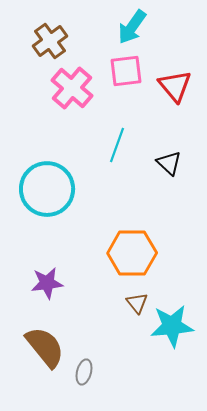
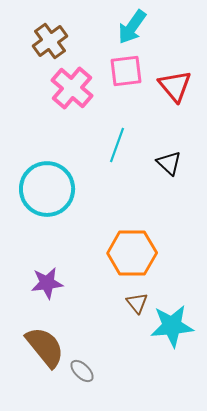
gray ellipse: moved 2 px left, 1 px up; rotated 60 degrees counterclockwise
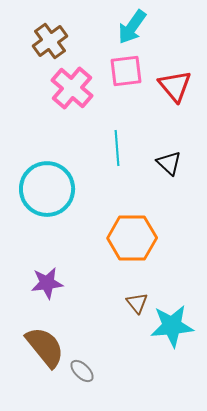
cyan line: moved 3 px down; rotated 24 degrees counterclockwise
orange hexagon: moved 15 px up
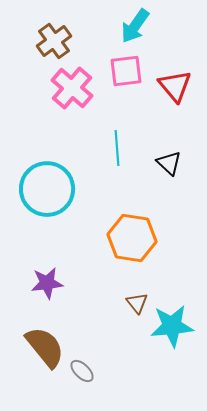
cyan arrow: moved 3 px right, 1 px up
brown cross: moved 4 px right
orange hexagon: rotated 9 degrees clockwise
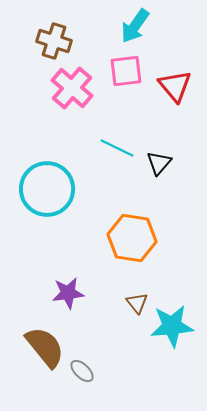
brown cross: rotated 36 degrees counterclockwise
cyan line: rotated 60 degrees counterclockwise
black triangle: moved 10 px left; rotated 28 degrees clockwise
purple star: moved 21 px right, 10 px down
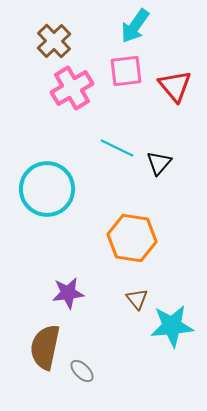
brown cross: rotated 28 degrees clockwise
pink cross: rotated 18 degrees clockwise
brown triangle: moved 4 px up
brown semicircle: rotated 129 degrees counterclockwise
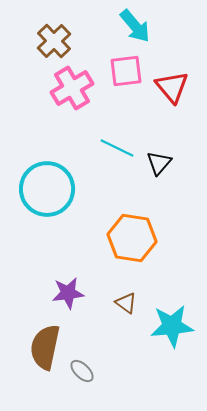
cyan arrow: rotated 75 degrees counterclockwise
red triangle: moved 3 px left, 1 px down
brown triangle: moved 11 px left, 4 px down; rotated 15 degrees counterclockwise
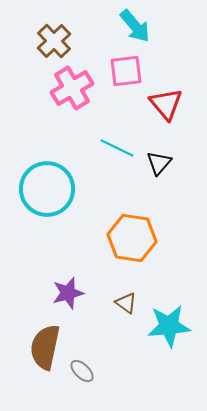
red triangle: moved 6 px left, 17 px down
purple star: rotated 8 degrees counterclockwise
cyan star: moved 3 px left
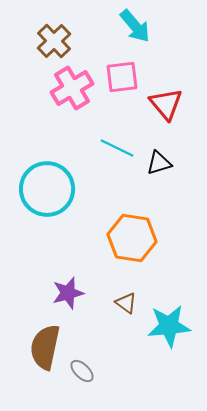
pink square: moved 4 px left, 6 px down
black triangle: rotated 32 degrees clockwise
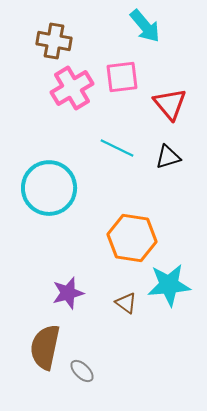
cyan arrow: moved 10 px right
brown cross: rotated 36 degrees counterclockwise
red triangle: moved 4 px right
black triangle: moved 9 px right, 6 px up
cyan circle: moved 2 px right, 1 px up
cyan star: moved 41 px up
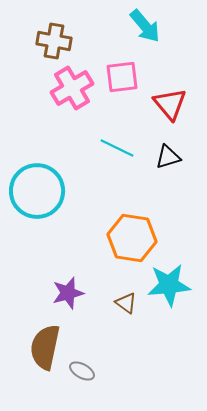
cyan circle: moved 12 px left, 3 px down
gray ellipse: rotated 15 degrees counterclockwise
